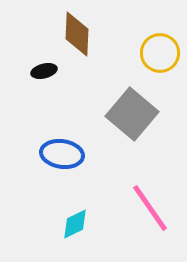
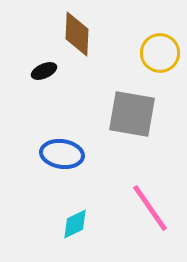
black ellipse: rotated 10 degrees counterclockwise
gray square: rotated 30 degrees counterclockwise
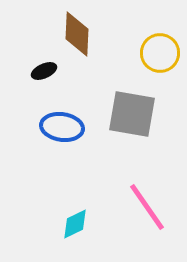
blue ellipse: moved 27 px up
pink line: moved 3 px left, 1 px up
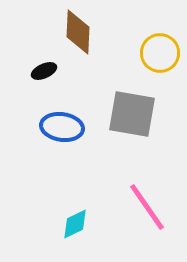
brown diamond: moved 1 px right, 2 px up
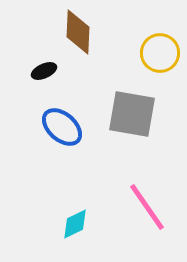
blue ellipse: rotated 33 degrees clockwise
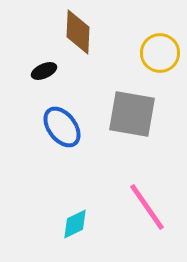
blue ellipse: rotated 12 degrees clockwise
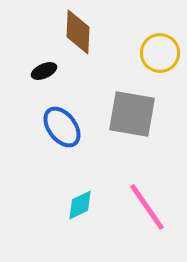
cyan diamond: moved 5 px right, 19 px up
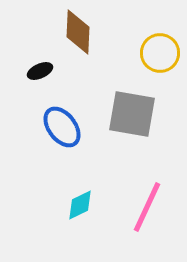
black ellipse: moved 4 px left
pink line: rotated 60 degrees clockwise
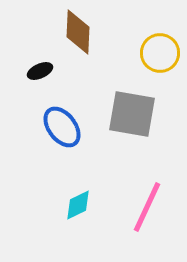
cyan diamond: moved 2 px left
